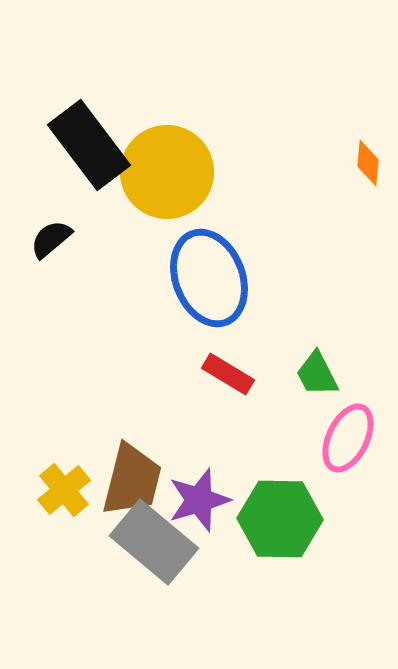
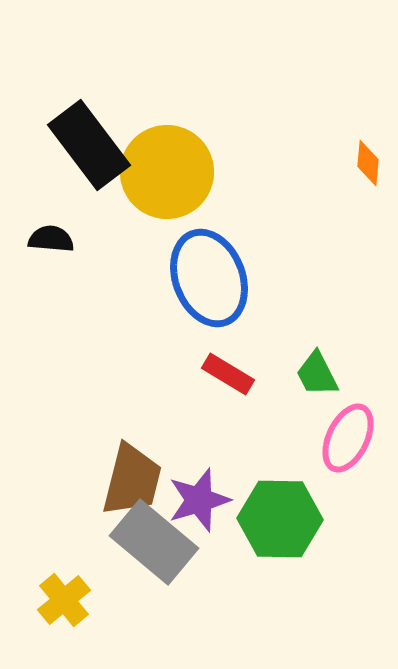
black semicircle: rotated 45 degrees clockwise
yellow cross: moved 110 px down
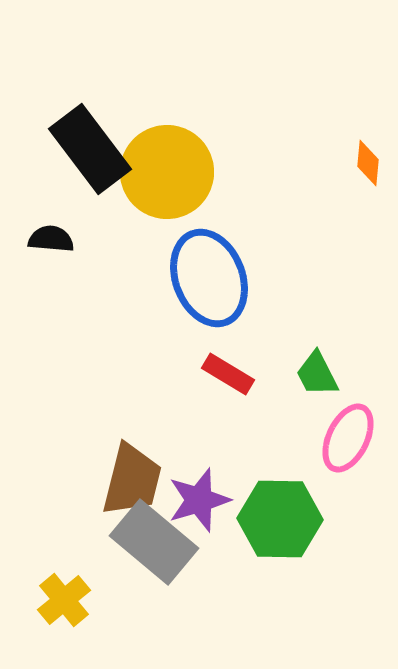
black rectangle: moved 1 px right, 4 px down
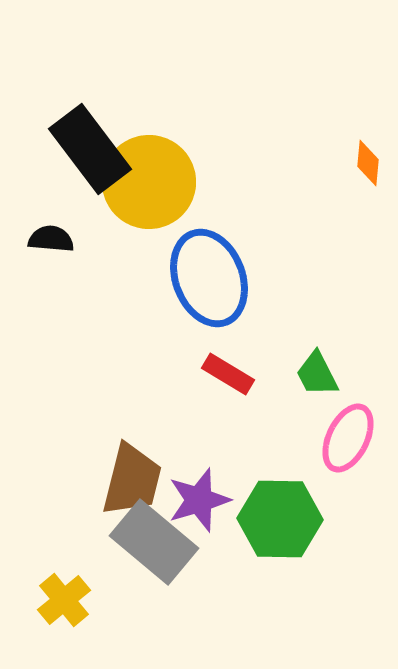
yellow circle: moved 18 px left, 10 px down
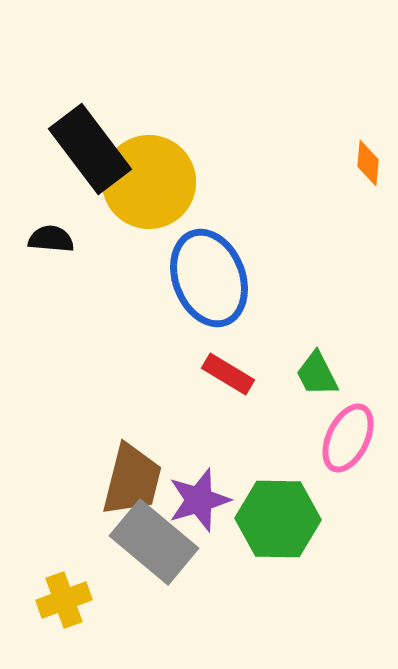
green hexagon: moved 2 px left
yellow cross: rotated 20 degrees clockwise
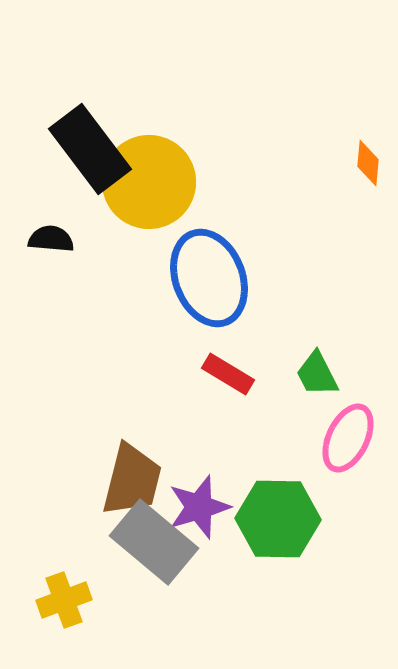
purple star: moved 7 px down
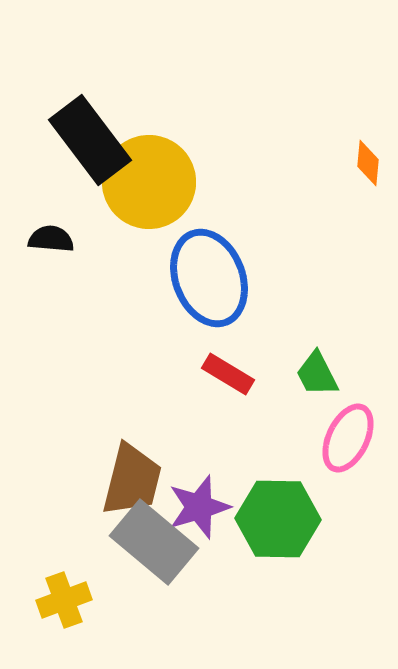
black rectangle: moved 9 px up
